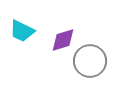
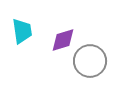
cyan trapezoid: rotated 124 degrees counterclockwise
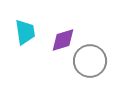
cyan trapezoid: moved 3 px right, 1 px down
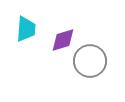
cyan trapezoid: moved 1 px right, 3 px up; rotated 12 degrees clockwise
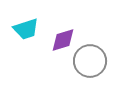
cyan trapezoid: rotated 68 degrees clockwise
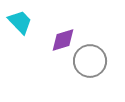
cyan trapezoid: moved 6 px left, 7 px up; rotated 116 degrees counterclockwise
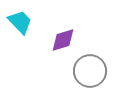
gray circle: moved 10 px down
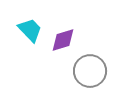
cyan trapezoid: moved 10 px right, 8 px down
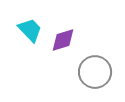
gray circle: moved 5 px right, 1 px down
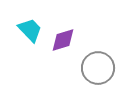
gray circle: moved 3 px right, 4 px up
